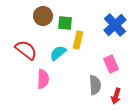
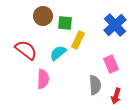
yellow rectangle: rotated 12 degrees clockwise
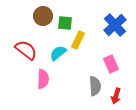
gray semicircle: moved 1 px down
